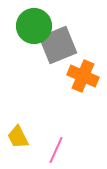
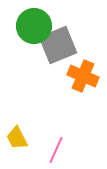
yellow trapezoid: moved 1 px left, 1 px down
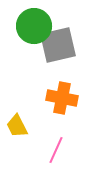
gray square: rotated 9 degrees clockwise
orange cross: moved 21 px left, 22 px down; rotated 12 degrees counterclockwise
yellow trapezoid: moved 12 px up
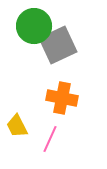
gray square: rotated 12 degrees counterclockwise
pink line: moved 6 px left, 11 px up
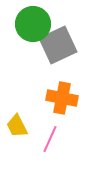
green circle: moved 1 px left, 2 px up
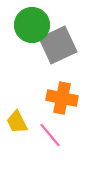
green circle: moved 1 px left, 1 px down
yellow trapezoid: moved 4 px up
pink line: moved 4 px up; rotated 64 degrees counterclockwise
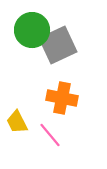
green circle: moved 5 px down
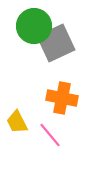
green circle: moved 2 px right, 4 px up
gray square: moved 2 px left, 2 px up
